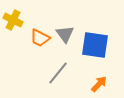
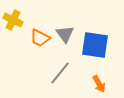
gray line: moved 2 px right
orange arrow: rotated 108 degrees clockwise
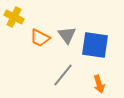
yellow cross: moved 1 px right, 3 px up
gray triangle: moved 2 px right, 1 px down
gray line: moved 3 px right, 2 px down
orange arrow: rotated 12 degrees clockwise
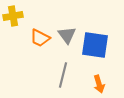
yellow cross: moved 1 px left, 1 px up; rotated 36 degrees counterclockwise
gray line: rotated 25 degrees counterclockwise
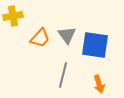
orange trapezoid: rotated 75 degrees counterclockwise
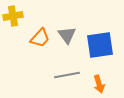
blue square: moved 5 px right; rotated 16 degrees counterclockwise
gray line: moved 4 px right; rotated 65 degrees clockwise
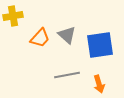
gray triangle: rotated 12 degrees counterclockwise
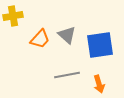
orange trapezoid: moved 1 px down
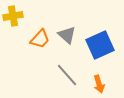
blue square: rotated 16 degrees counterclockwise
gray line: rotated 60 degrees clockwise
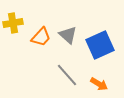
yellow cross: moved 7 px down
gray triangle: moved 1 px right
orange trapezoid: moved 1 px right, 2 px up
orange arrow: rotated 42 degrees counterclockwise
